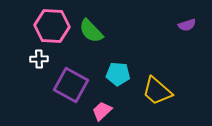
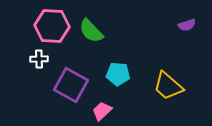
yellow trapezoid: moved 11 px right, 5 px up
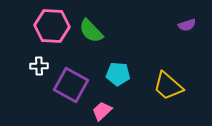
white cross: moved 7 px down
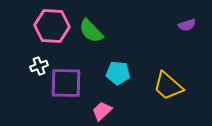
white cross: rotated 18 degrees counterclockwise
cyan pentagon: moved 1 px up
purple square: moved 5 px left, 2 px up; rotated 28 degrees counterclockwise
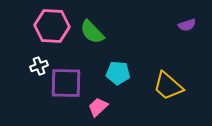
green semicircle: moved 1 px right, 1 px down
pink trapezoid: moved 4 px left, 4 px up
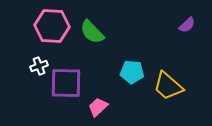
purple semicircle: rotated 24 degrees counterclockwise
cyan pentagon: moved 14 px right, 1 px up
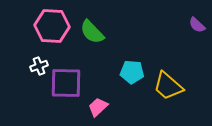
purple semicircle: moved 10 px right; rotated 84 degrees clockwise
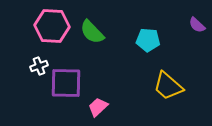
cyan pentagon: moved 16 px right, 32 px up
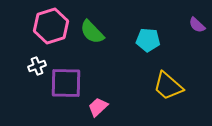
pink hexagon: moved 1 px left; rotated 20 degrees counterclockwise
white cross: moved 2 px left
